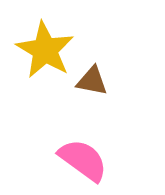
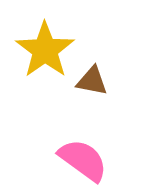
yellow star: rotated 6 degrees clockwise
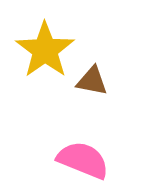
pink semicircle: rotated 14 degrees counterclockwise
